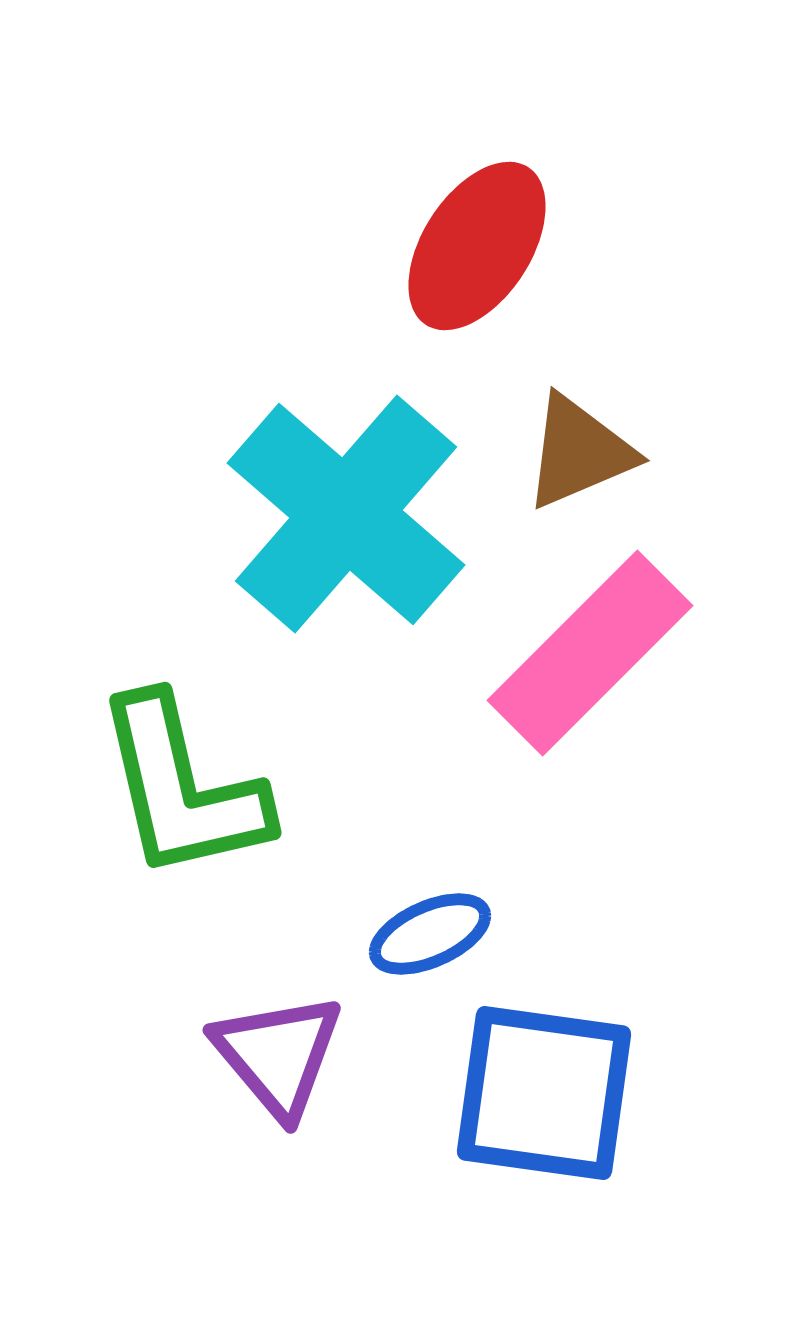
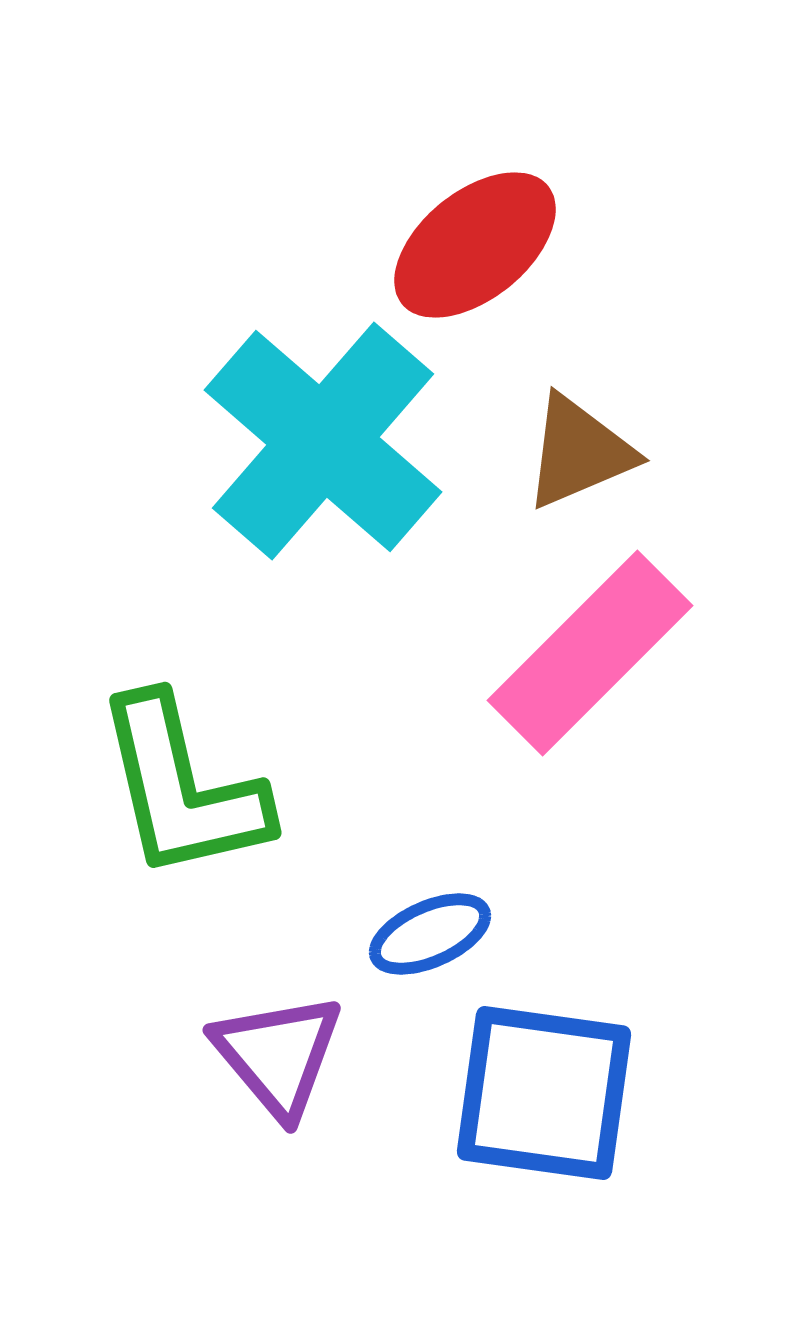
red ellipse: moved 2 px left, 1 px up; rotated 18 degrees clockwise
cyan cross: moved 23 px left, 73 px up
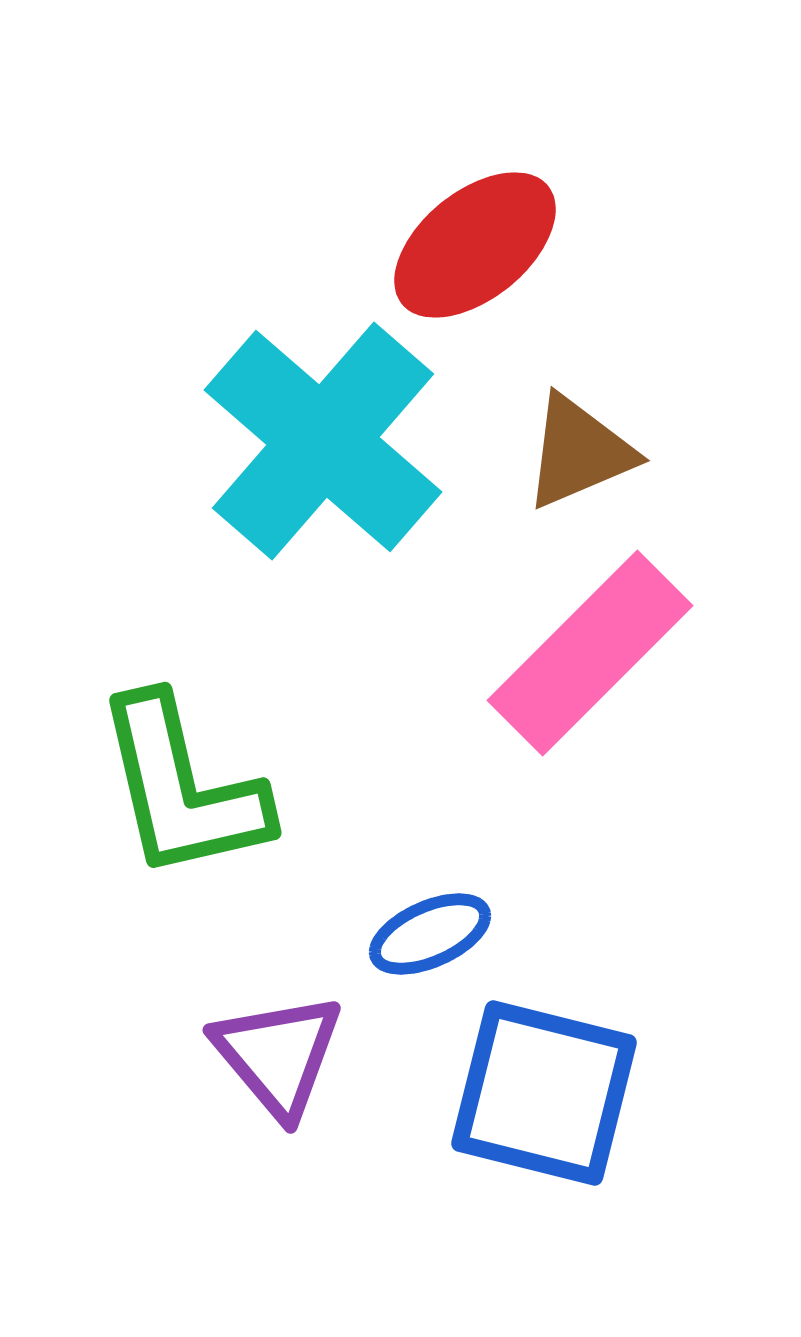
blue square: rotated 6 degrees clockwise
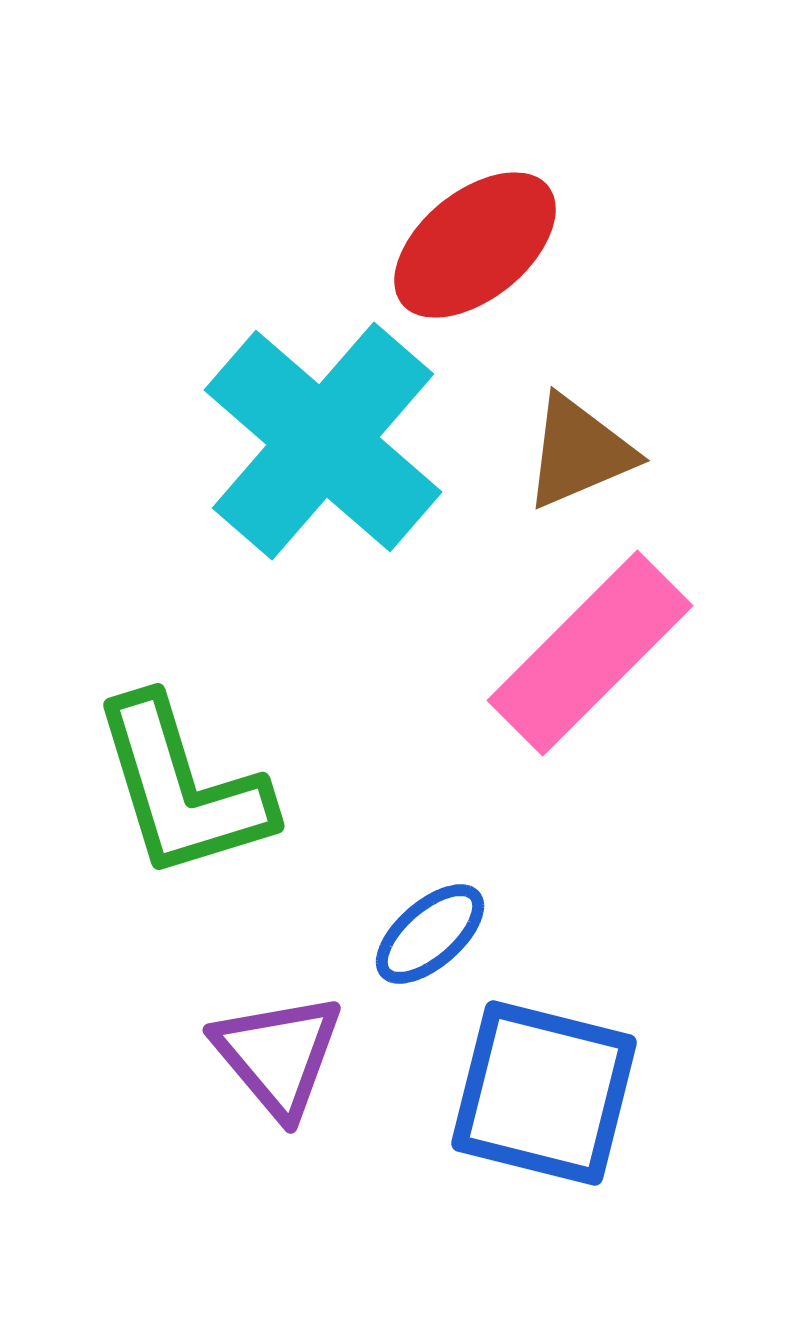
green L-shape: rotated 4 degrees counterclockwise
blue ellipse: rotated 17 degrees counterclockwise
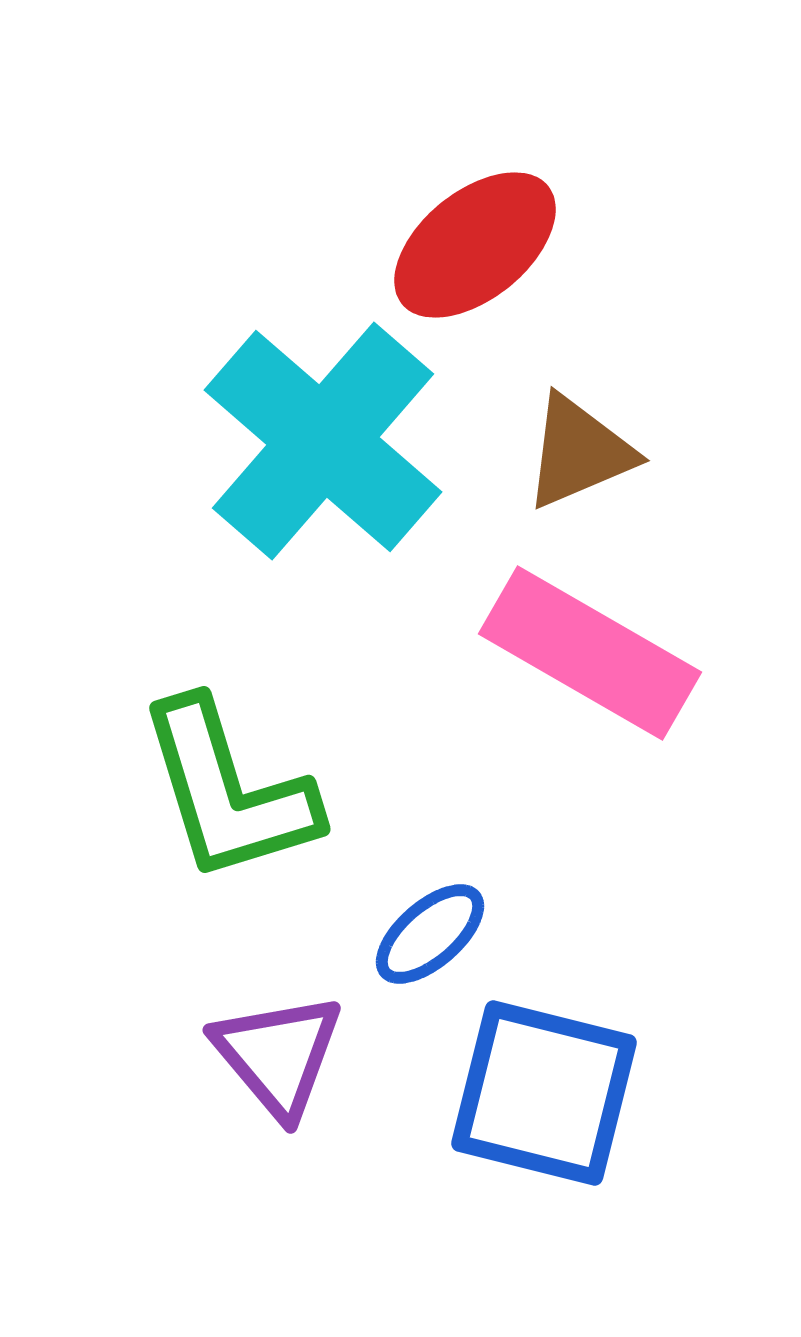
pink rectangle: rotated 75 degrees clockwise
green L-shape: moved 46 px right, 3 px down
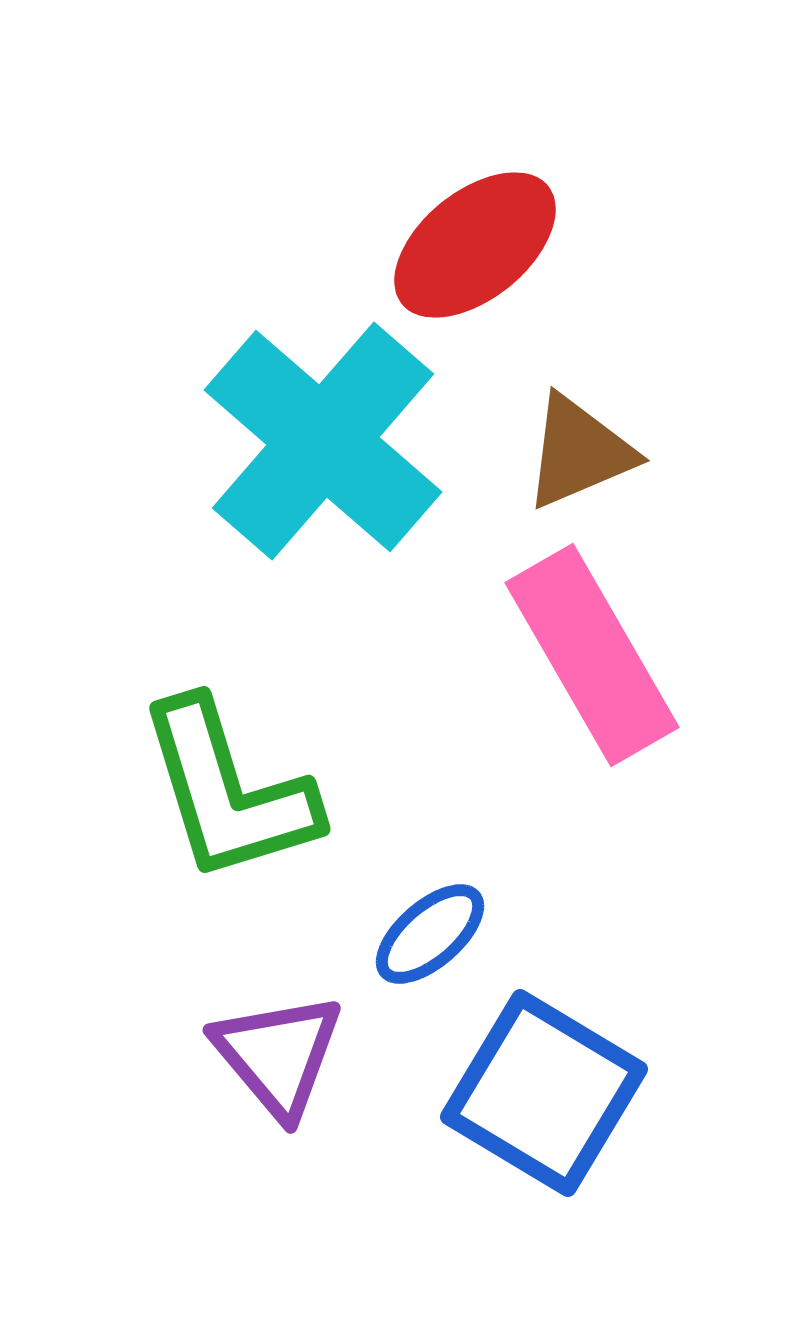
pink rectangle: moved 2 px right, 2 px down; rotated 30 degrees clockwise
blue square: rotated 17 degrees clockwise
